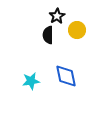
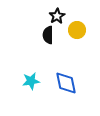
blue diamond: moved 7 px down
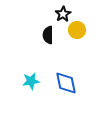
black star: moved 6 px right, 2 px up
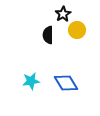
blue diamond: rotated 20 degrees counterclockwise
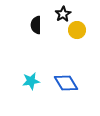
black semicircle: moved 12 px left, 10 px up
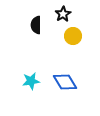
yellow circle: moved 4 px left, 6 px down
blue diamond: moved 1 px left, 1 px up
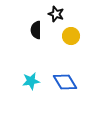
black star: moved 7 px left; rotated 21 degrees counterclockwise
black semicircle: moved 5 px down
yellow circle: moved 2 px left
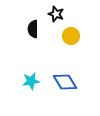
black semicircle: moved 3 px left, 1 px up
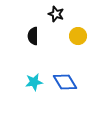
black semicircle: moved 7 px down
yellow circle: moved 7 px right
cyan star: moved 3 px right, 1 px down
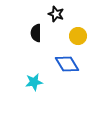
black semicircle: moved 3 px right, 3 px up
blue diamond: moved 2 px right, 18 px up
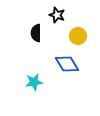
black star: moved 1 px right, 1 px down
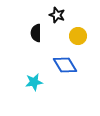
blue diamond: moved 2 px left, 1 px down
